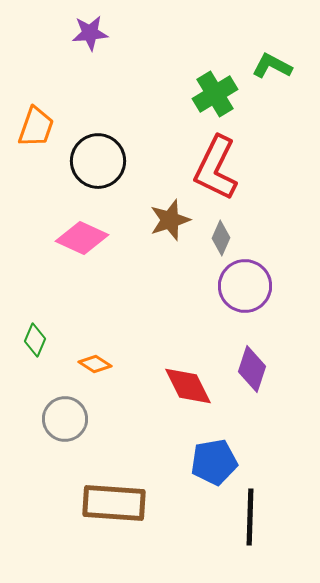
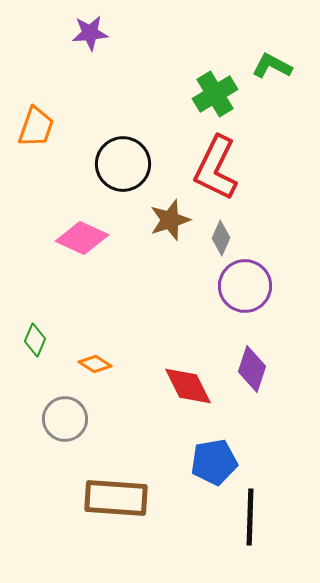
black circle: moved 25 px right, 3 px down
brown rectangle: moved 2 px right, 5 px up
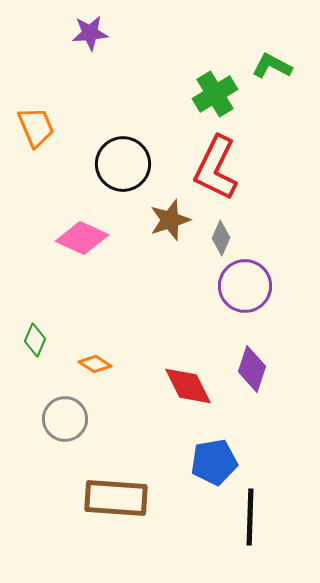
orange trapezoid: rotated 42 degrees counterclockwise
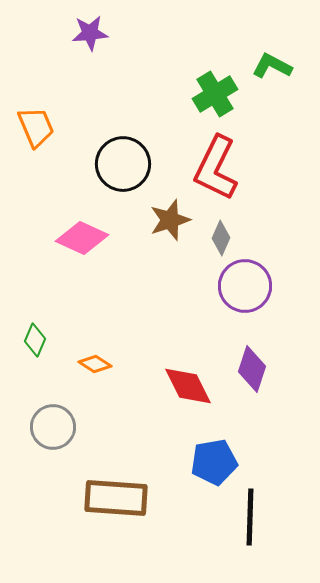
gray circle: moved 12 px left, 8 px down
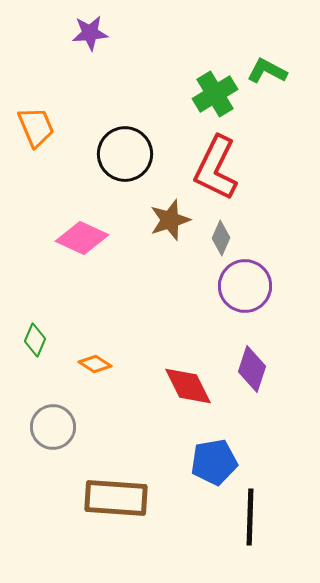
green L-shape: moved 5 px left, 5 px down
black circle: moved 2 px right, 10 px up
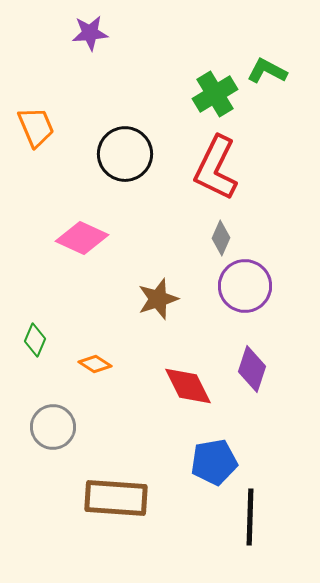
brown star: moved 12 px left, 79 px down
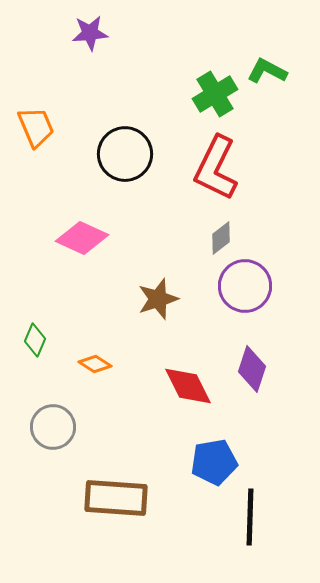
gray diamond: rotated 28 degrees clockwise
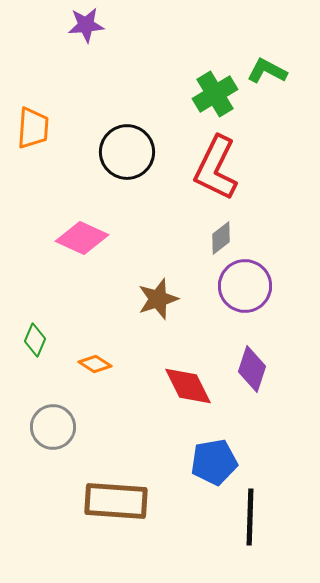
purple star: moved 4 px left, 8 px up
orange trapezoid: moved 3 px left, 1 px down; rotated 27 degrees clockwise
black circle: moved 2 px right, 2 px up
brown rectangle: moved 3 px down
